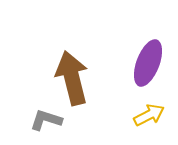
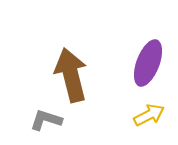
brown arrow: moved 1 px left, 3 px up
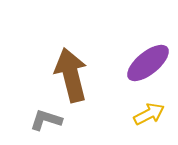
purple ellipse: rotated 30 degrees clockwise
yellow arrow: moved 1 px up
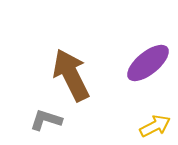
brown arrow: rotated 12 degrees counterclockwise
yellow arrow: moved 6 px right, 12 px down
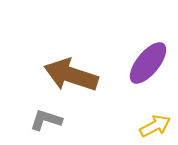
purple ellipse: rotated 12 degrees counterclockwise
brown arrow: rotated 46 degrees counterclockwise
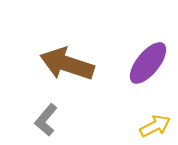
brown arrow: moved 4 px left, 11 px up
gray L-shape: rotated 68 degrees counterclockwise
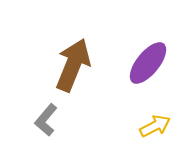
brown arrow: moved 6 px right, 1 px down; rotated 94 degrees clockwise
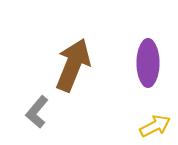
purple ellipse: rotated 39 degrees counterclockwise
gray L-shape: moved 9 px left, 8 px up
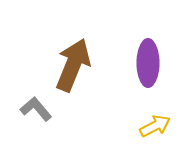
gray L-shape: moved 1 px left, 3 px up; rotated 100 degrees clockwise
